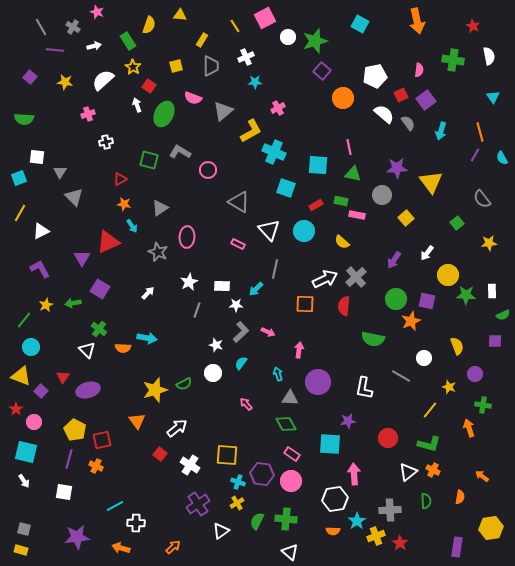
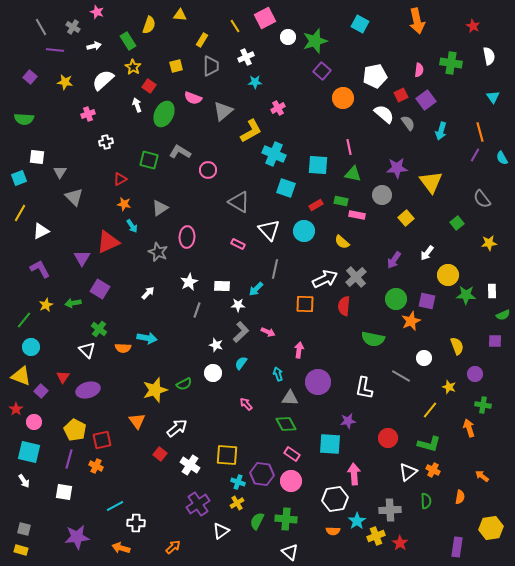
green cross at (453, 60): moved 2 px left, 3 px down
cyan cross at (274, 152): moved 2 px down
white star at (236, 305): moved 2 px right
cyan square at (26, 452): moved 3 px right
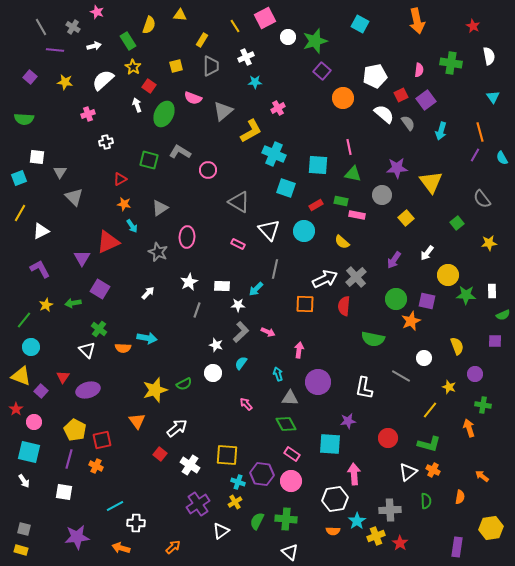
yellow cross at (237, 503): moved 2 px left, 1 px up
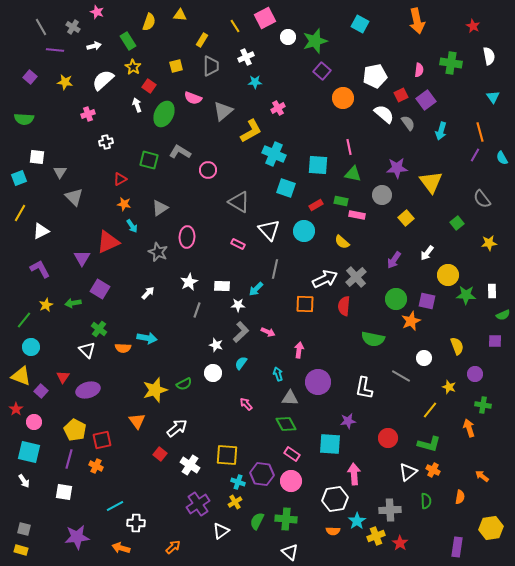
yellow semicircle at (149, 25): moved 3 px up
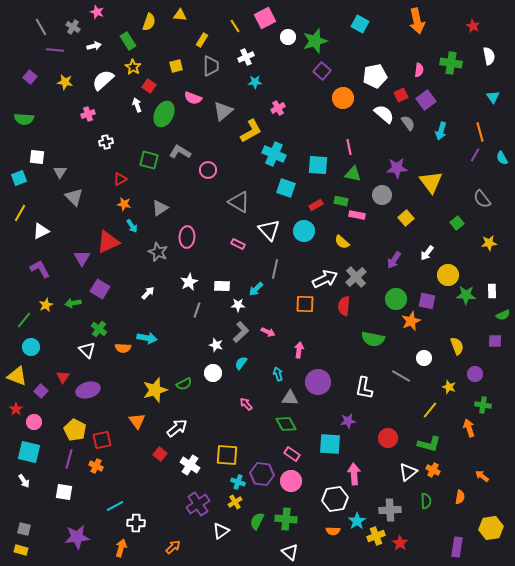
yellow triangle at (21, 376): moved 4 px left
orange arrow at (121, 548): rotated 90 degrees clockwise
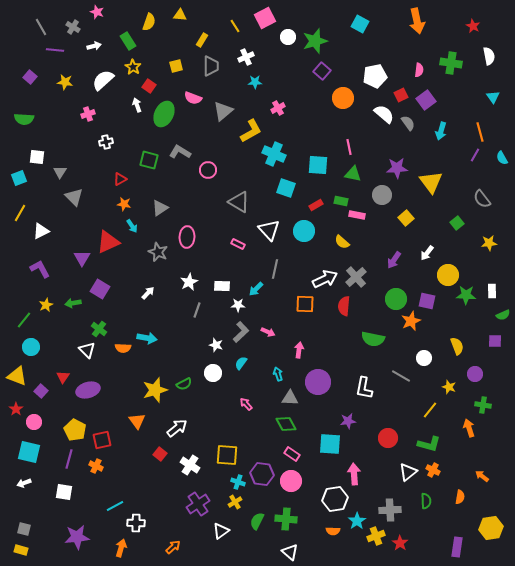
white arrow at (24, 481): moved 2 px down; rotated 104 degrees clockwise
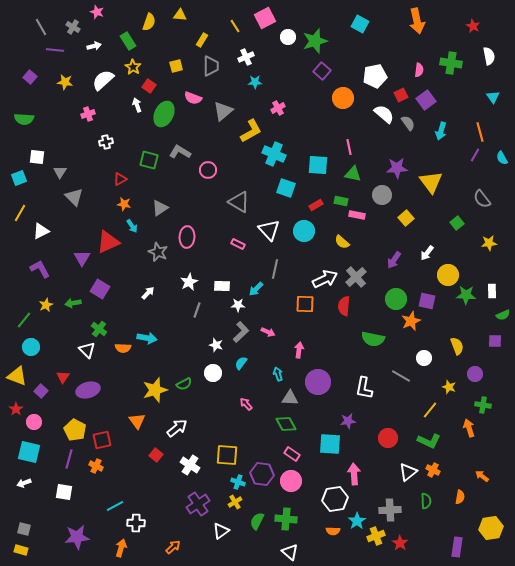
green L-shape at (429, 444): moved 3 px up; rotated 10 degrees clockwise
red square at (160, 454): moved 4 px left, 1 px down
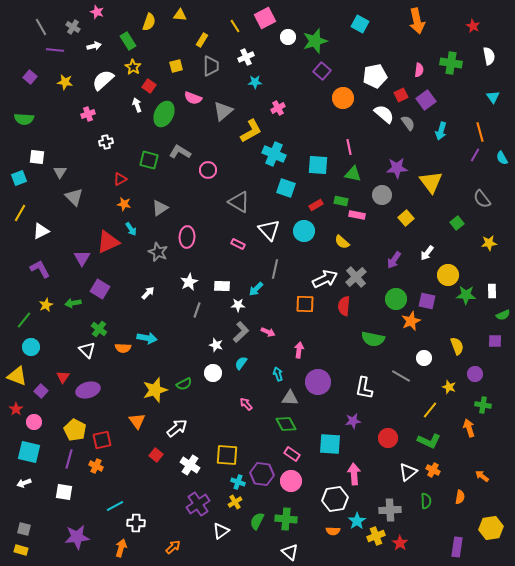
cyan arrow at (132, 226): moved 1 px left, 3 px down
purple star at (348, 421): moved 5 px right
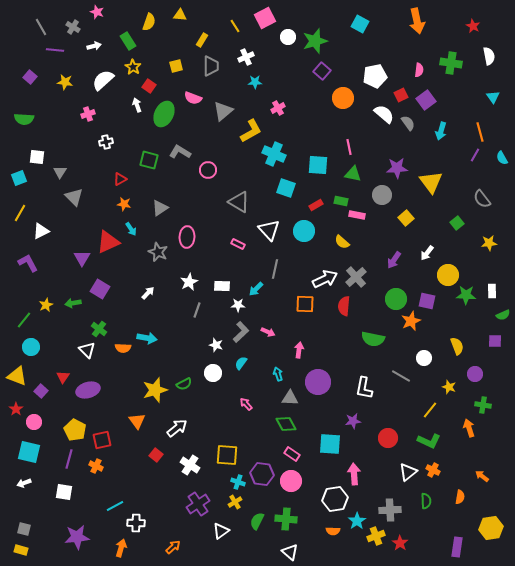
purple L-shape at (40, 269): moved 12 px left, 6 px up
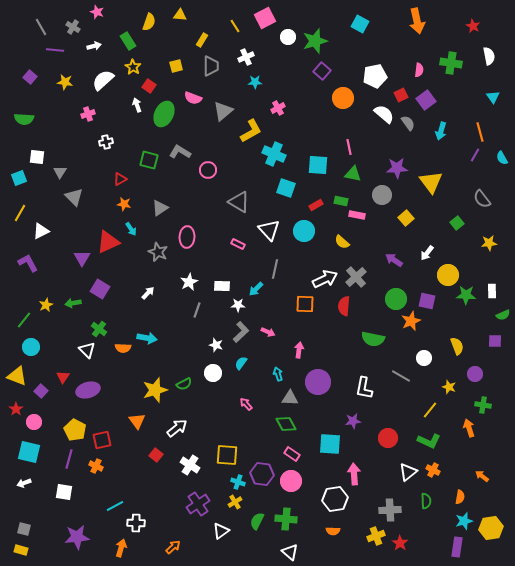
purple arrow at (394, 260): rotated 90 degrees clockwise
cyan star at (357, 521): moved 107 px right; rotated 18 degrees clockwise
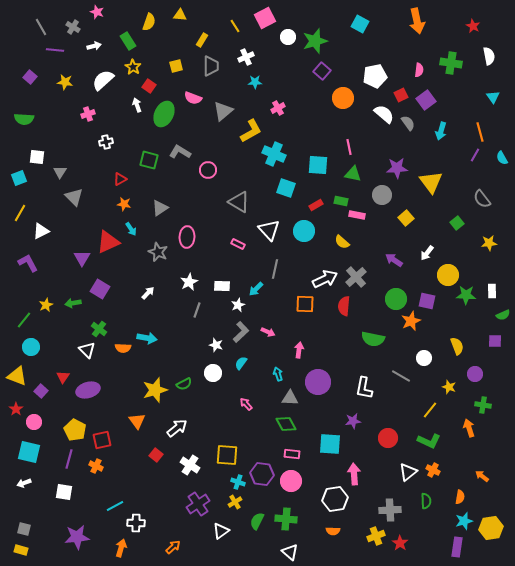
white star at (238, 305): rotated 24 degrees counterclockwise
pink rectangle at (292, 454): rotated 28 degrees counterclockwise
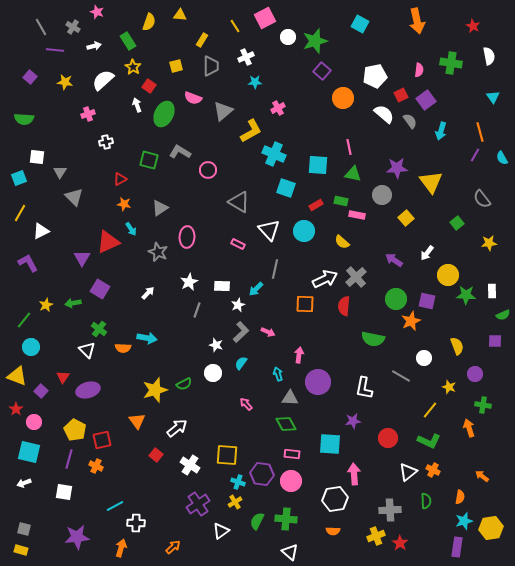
gray semicircle at (408, 123): moved 2 px right, 2 px up
pink arrow at (299, 350): moved 5 px down
